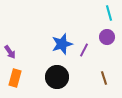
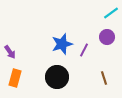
cyan line: moved 2 px right; rotated 70 degrees clockwise
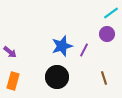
purple circle: moved 3 px up
blue star: moved 2 px down
purple arrow: rotated 16 degrees counterclockwise
orange rectangle: moved 2 px left, 3 px down
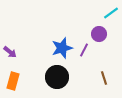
purple circle: moved 8 px left
blue star: moved 2 px down
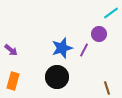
purple arrow: moved 1 px right, 2 px up
brown line: moved 3 px right, 10 px down
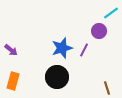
purple circle: moved 3 px up
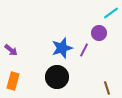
purple circle: moved 2 px down
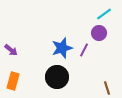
cyan line: moved 7 px left, 1 px down
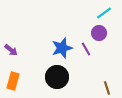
cyan line: moved 1 px up
purple line: moved 2 px right, 1 px up; rotated 56 degrees counterclockwise
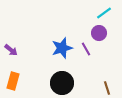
black circle: moved 5 px right, 6 px down
